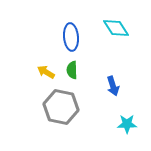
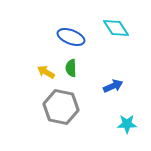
blue ellipse: rotated 64 degrees counterclockwise
green semicircle: moved 1 px left, 2 px up
blue arrow: rotated 96 degrees counterclockwise
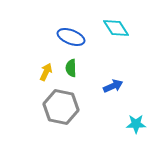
yellow arrow: rotated 84 degrees clockwise
cyan star: moved 9 px right
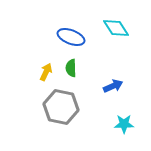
cyan star: moved 12 px left
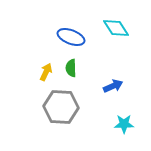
gray hexagon: rotated 8 degrees counterclockwise
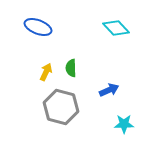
cyan diamond: rotated 12 degrees counterclockwise
blue ellipse: moved 33 px left, 10 px up
blue arrow: moved 4 px left, 4 px down
gray hexagon: rotated 12 degrees clockwise
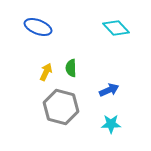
cyan star: moved 13 px left
